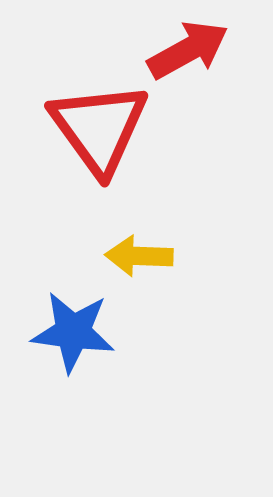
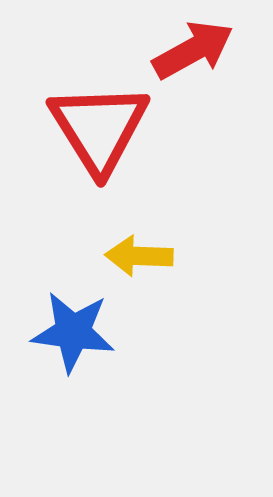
red arrow: moved 5 px right
red triangle: rotated 4 degrees clockwise
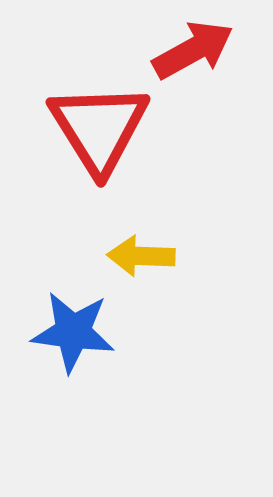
yellow arrow: moved 2 px right
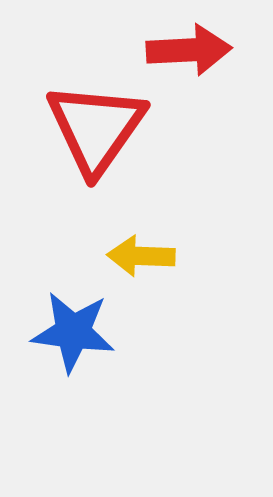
red arrow: moved 4 px left; rotated 26 degrees clockwise
red triangle: moved 3 px left; rotated 7 degrees clockwise
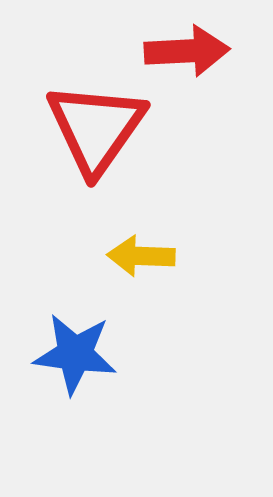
red arrow: moved 2 px left, 1 px down
blue star: moved 2 px right, 22 px down
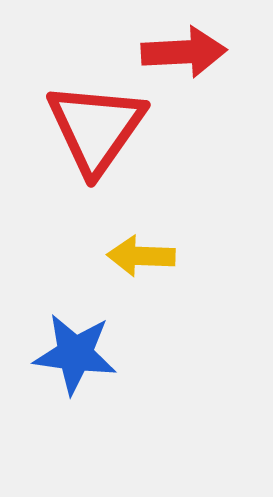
red arrow: moved 3 px left, 1 px down
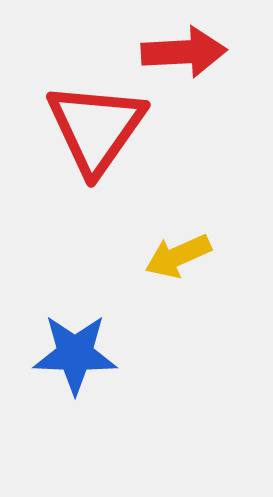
yellow arrow: moved 37 px right; rotated 26 degrees counterclockwise
blue star: rotated 6 degrees counterclockwise
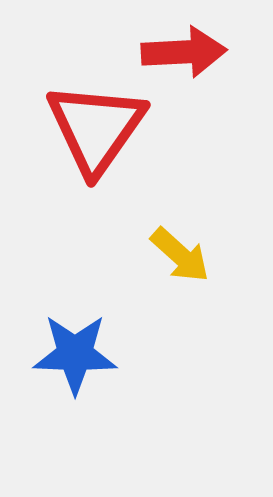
yellow arrow: moved 2 px right, 1 px up; rotated 114 degrees counterclockwise
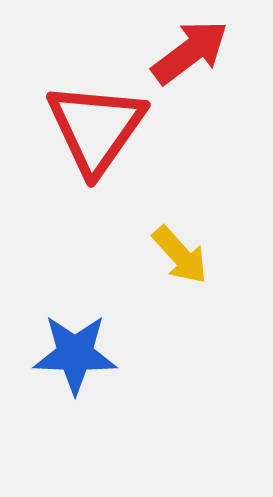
red arrow: moved 6 px right; rotated 34 degrees counterclockwise
yellow arrow: rotated 6 degrees clockwise
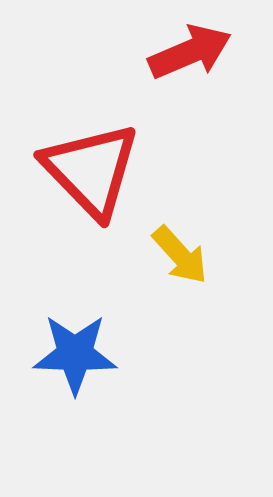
red arrow: rotated 14 degrees clockwise
red triangle: moved 5 px left, 42 px down; rotated 19 degrees counterclockwise
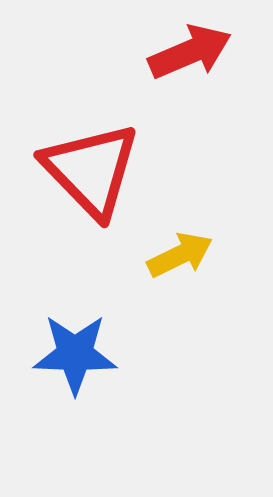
yellow arrow: rotated 74 degrees counterclockwise
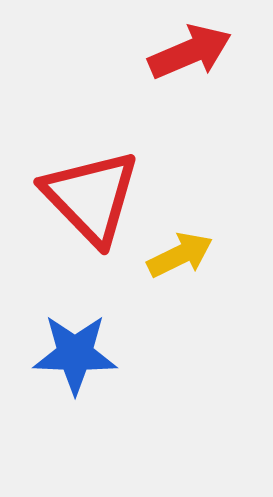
red triangle: moved 27 px down
